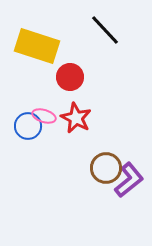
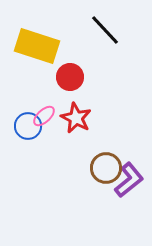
pink ellipse: rotated 60 degrees counterclockwise
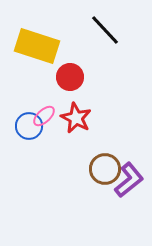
blue circle: moved 1 px right
brown circle: moved 1 px left, 1 px down
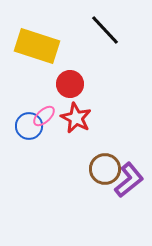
red circle: moved 7 px down
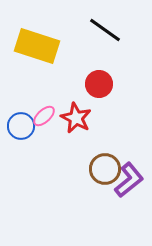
black line: rotated 12 degrees counterclockwise
red circle: moved 29 px right
blue circle: moved 8 px left
